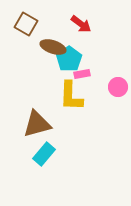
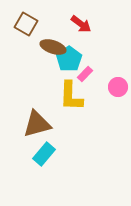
pink rectangle: moved 3 px right; rotated 35 degrees counterclockwise
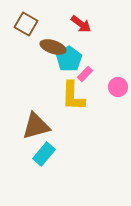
yellow L-shape: moved 2 px right
brown triangle: moved 1 px left, 2 px down
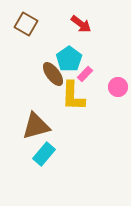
brown ellipse: moved 27 px down; rotated 35 degrees clockwise
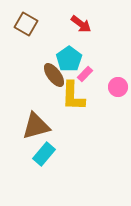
brown ellipse: moved 1 px right, 1 px down
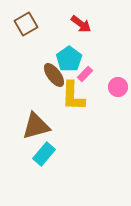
brown square: rotated 30 degrees clockwise
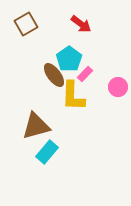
cyan rectangle: moved 3 px right, 2 px up
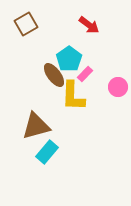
red arrow: moved 8 px right, 1 px down
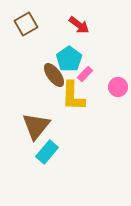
red arrow: moved 10 px left
brown triangle: rotated 36 degrees counterclockwise
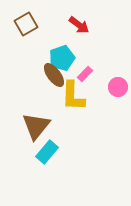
cyan pentagon: moved 7 px left, 1 px up; rotated 15 degrees clockwise
